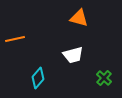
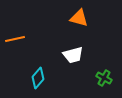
green cross: rotated 14 degrees counterclockwise
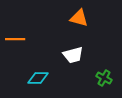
orange line: rotated 12 degrees clockwise
cyan diamond: rotated 50 degrees clockwise
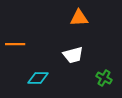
orange triangle: rotated 18 degrees counterclockwise
orange line: moved 5 px down
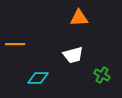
green cross: moved 2 px left, 3 px up
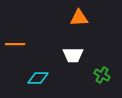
white trapezoid: rotated 15 degrees clockwise
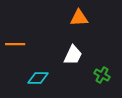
white trapezoid: rotated 65 degrees counterclockwise
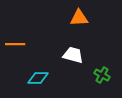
white trapezoid: rotated 100 degrees counterclockwise
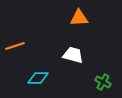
orange line: moved 2 px down; rotated 18 degrees counterclockwise
green cross: moved 1 px right, 7 px down
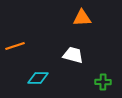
orange triangle: moved 3 px right
green cross: rotated 28 degrees counterclockwise
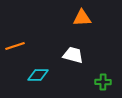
cyan diamond: moved 3 px up
